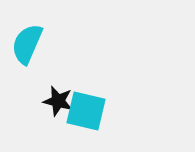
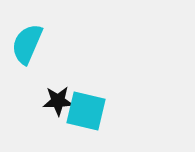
black star: rotated 16 degrees counterclockwise
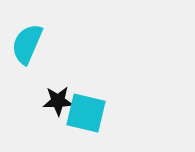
cyan square: moved 2 px down
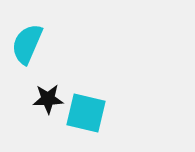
black star: moved 10 px left, 2 px up
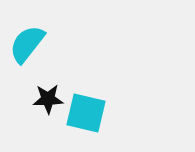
cyan semicircle: rotated 15 degrees clockwise
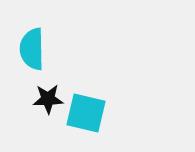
cyan semicircle: moved 5 px right, 5 px down; rotated 39 degrees counterclockwise
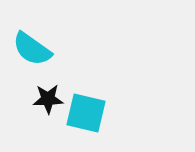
cyan semicircle: rotated 54 degrees counterclockwise
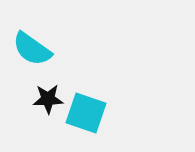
cyan square: rotated 6 degrees clockwise
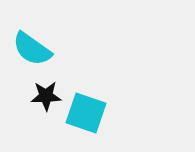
black star: moved 2 px left, 3 px up
